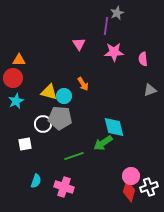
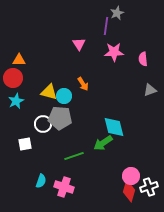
cyan semicircle: moved 5 px right
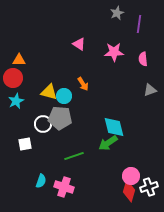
purple line: moved 33 px right, 2 px up
pink triangle: rotated 24 degrees counterclockwise
green arrow: moved 5 px right
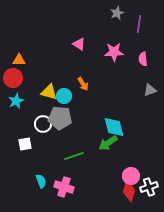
cyan semicircle: rotated 40 degrees counterclockwise
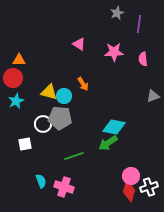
gray triangle: moved 3 px right, 6 px down
cyan diamond: rotated 65 degrees counterclockwise
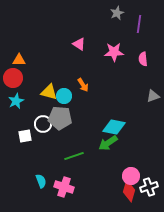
orange arrow: moved 1 px down
white square: moved 8 px up
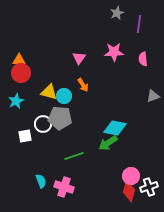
pink triangle: moved 14 px down; rotated 32 degrees clockwise
red circle: moved 8 px right, 5 px up
cyan diamond: moved 1 px right, 1 px down
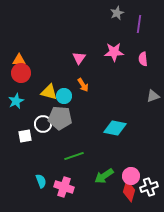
green arrow: moved 4 px left, 33 px down
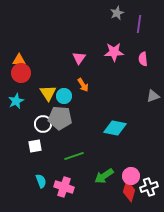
yellow triangle: moved 1 px left, 1 px down; rotated 42 degrees clockwise
white square: moved 10 px right, 10 px down
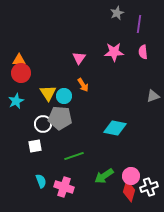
pink semicircle: moved 7 px up
